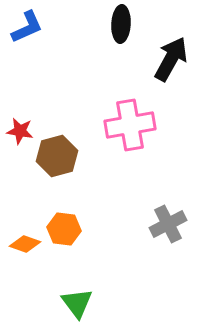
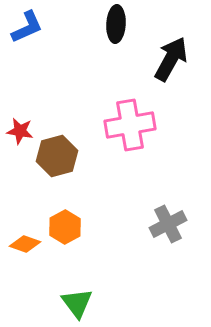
black ellipse: moved 5 px left
orange hexagon: moved 1 px right, 2 px up; rotated 24 degrees clockwise
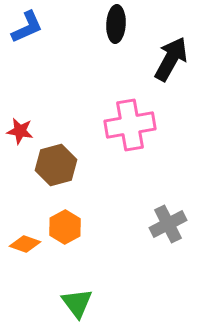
brown hexagon: moved 1 px left, 9 px down
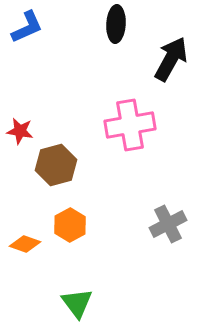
orange hexagon: moved 5 px right, 2 px up
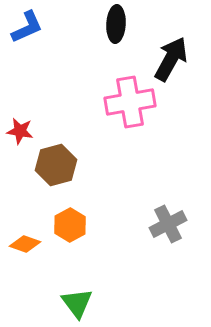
pink cross: moved 23 px up
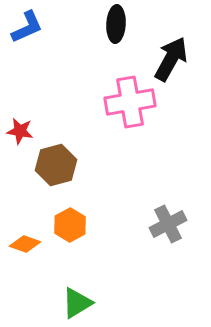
green triangle: rotated 36 degrees clockwise
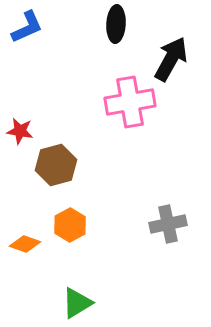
gray cross: rotated 15 degrees clockwise
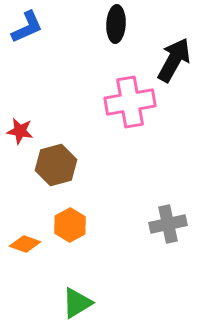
black arrow: moved 3 px right, 1 px down
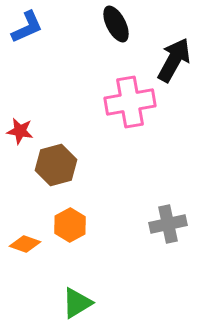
black ellipse: rotated 30 degrees counterclockwise
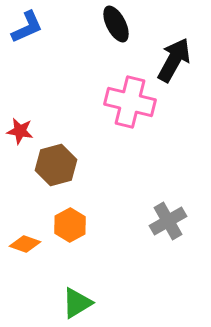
pink cross: rotated 24 degrees clockwise
gray cross: moved 3 px up; rotated 18 degrees counterclockwise
